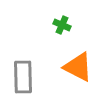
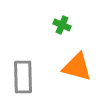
orange triangle: moved 1 px left; rotated 12 degrees counterclockwise
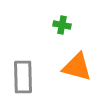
green cross: rotated 12 degrees counterclockwise
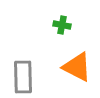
orange triangle: rotated 12 degrees clockwise
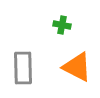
gray rectangle: moved 9 px up
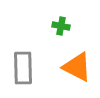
green cross: moved 1 px left, 1 px down
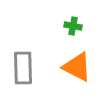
green cross: moved 12 px right
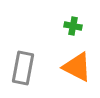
gray rectangle: rotated 12 degrees clockwise
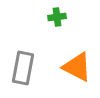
green cross: moved 16 px left, 9 px up; rotated 18 degrees counterclockwise
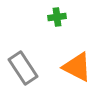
gray rectangle: rotated 44 degrees counterclockwise
